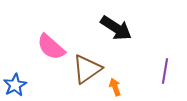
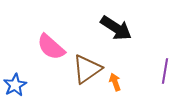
orange arrow: moved 5 px up
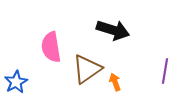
black arrow: moved 3 px left, 2 px down; rotated 16 degrees counterclockwise
pink semicircle: rotated 40 degrees clockwise
blue star: moved 1 px right, 3 px up
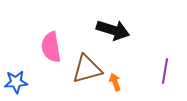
brown triangle: rotated 20 degrees clockwise
blue star: rotated 25 degrees clockwise
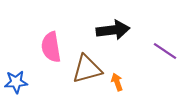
black arrow: rotated 24 degrees counterclockwise
purple line: moved 20 px up; rotated 65 degrees counterclockwise
orange arrow: moved 2 px right
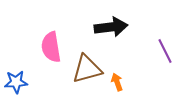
black arrow: moved 2 px left, 3 px up
purple line: rotated 30 degrees clockwise
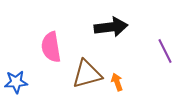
brown triangle: moved 5 px down
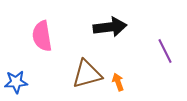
black arrow: moved 1 px left
pink semicircle: moved 9 px left, 11 px up
orange arrow: moved 1 px right
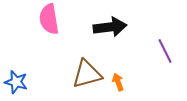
pink semicircle: moved 7 px right, 17 px up
blue star: rotated 20 degrees clockwise
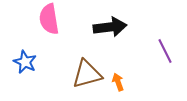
blue star: moved 9 px right, 20 px up; rotated 10 degrees clockwise
